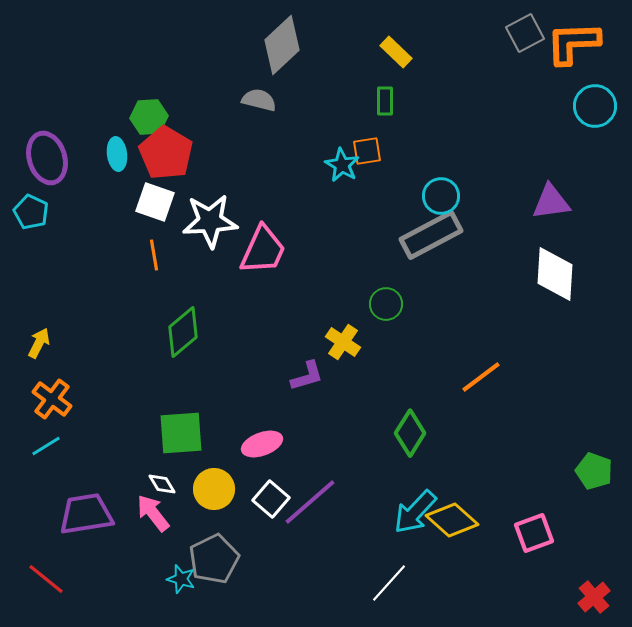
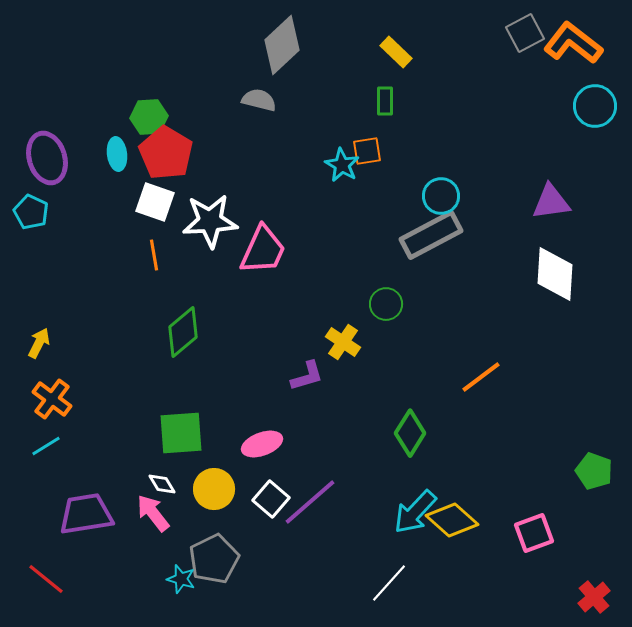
orange L-shape at (573, 43): rotated 40 degrees clockwise
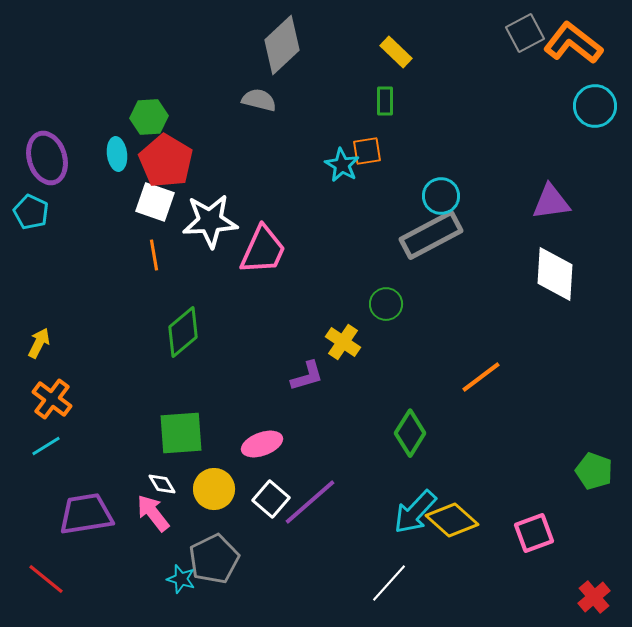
red pentagon at (166, 153): moved 8 px down
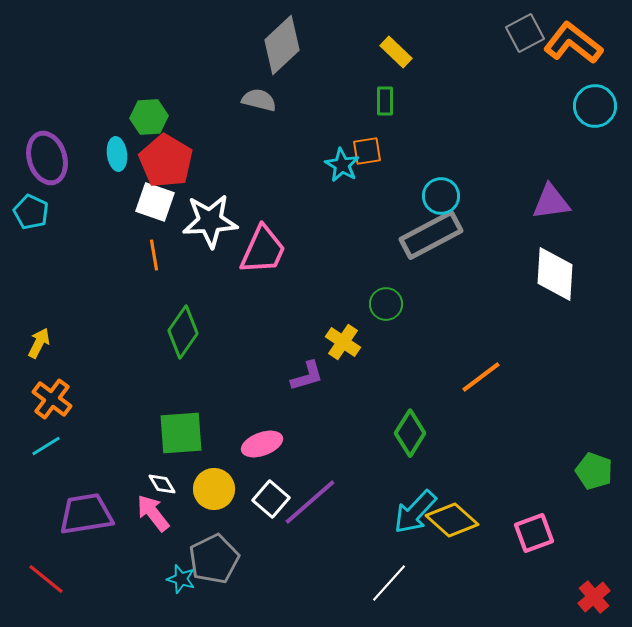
green diamond at (183, 332): rotated 15 degrees counterclockwise
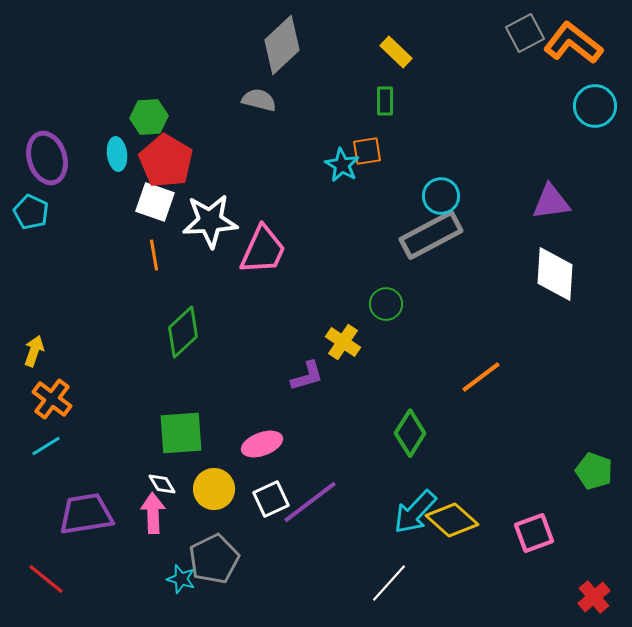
green diamond at (183, 332): rotated 12 degrees clockwise
yellow arrow at (39, 343): moved 5 px left, 8 px down; rotated 8 degrees counterclockwise
white square at (271, 499): rotated 24 degrees clockwise
purple line at (310, 502): rotated 4 degrees clockwise
pink arrow at (153, 513): rotated 36 degrees clockwise
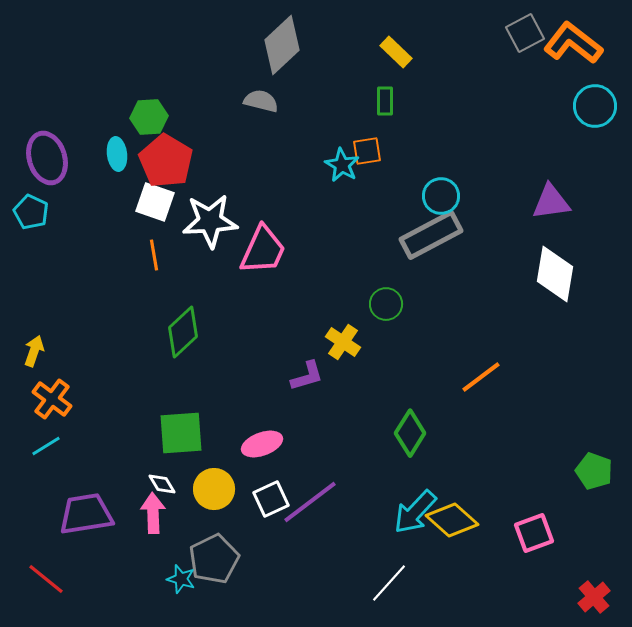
gray semicircle at (259, 100): moved 2 px right, 1 px down
white diamond at (555, 274): rotated 6 degrees clockwise
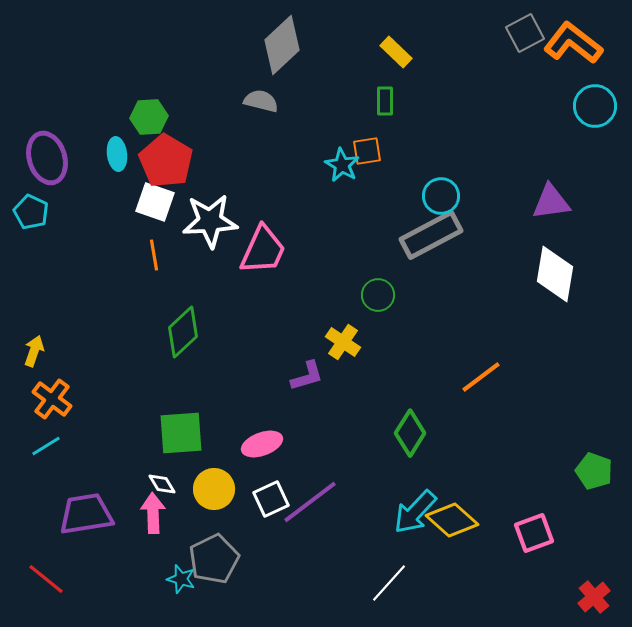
green circle at (386, 304): moved 8 px left, 9 px up
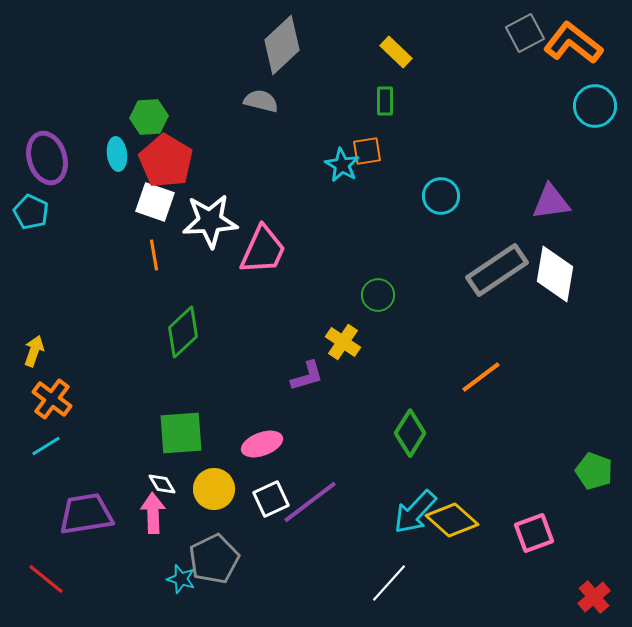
gray rectangle at (431, 235): moved 66 px right, 35 px down; rotated 6 degrees counterclockwise
